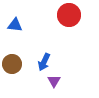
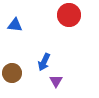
brown circle: moved 9 px down
purple triangle: moved 2 px right
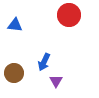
brown circle: moved 2 px right
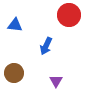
blue arrow: moved 2 px right, 16 px up
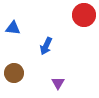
red circle: moved 15 px right
blue triangle: moved 2 px left, 3 px down
purple triangle: moved 2 px right, 2 px down
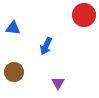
brown circle: moved 1 px up
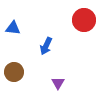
red circle: moved 5 px down
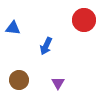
brown circle: moved 5 px right, 8 px down
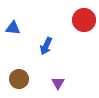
brown circle: moved 1 px up
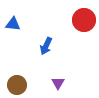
blue triangle: moved 4 px up
brown circle: moved 2 px left, 6 px down
